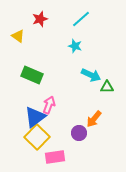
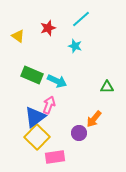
red star: moved 8 px right, 9 px down
cyan arrow: moved 34 px left, 6 px down
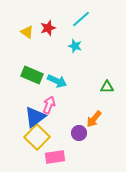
yellow triangle: moved 9 px right, 4 px up
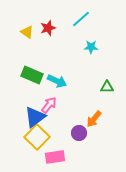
cyan star: moved 16 px right, 1 px down; rotated 16 degrees counterclockwise
pink arrow: rotated 18 degrees clockwise
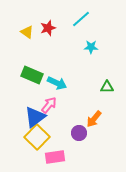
cyan arrow: moved 2 px down
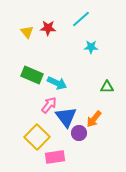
red star: rotated 21 degrees clockwise
yellow triangle: rotated 16 degrees clockwise
blue triangle: moved 31 px right; rotated 30 degrees counterclockwise
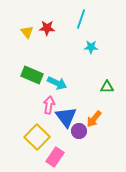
cyan line: rotated 30 degrees counterclockwise
red star: moved 1 px left
pink arrow: rotated 30 degrees counterclockwise
purple circle: moved 2 px up
pink rectangle: rotated 48 degrees counterclockwise
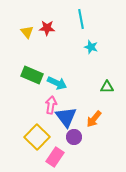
cyan line: rotated 30 degrees counterclockwise
cyan star: rotated 16 degrees clockwise
pink arrow: moved 2 px right
purple circle: moved 5 px left, 6 px down
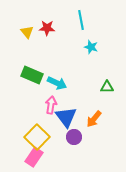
cyan line: moved 1 px down
pink rectangle: moved 21 px left
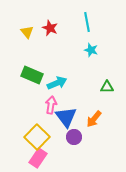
cyan line: moved 6 px right, 2 px down
red star: moved 3 px right; rotated 21 degrees clockwise
cyan star: moved 3 px down
cyan arrow: rotated 48 degrees counterclockwise
pink rectangle: moved 4 px right, 1 px down
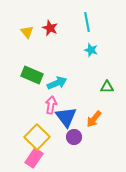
pink rectangle: moved 4 px left
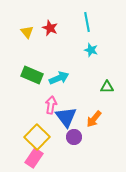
cyan arrow: moved 2 px right, 5 px up
